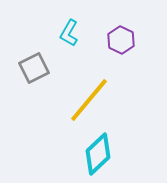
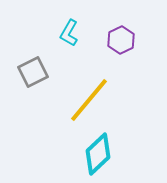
purple hexagon: rotated 8 degrees clockwise
gray square: moved 1 px left, 4 px down
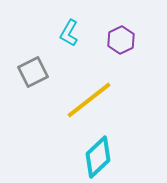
yellow line: rotated 12 degrees clockwise
cyan diamond: moved 3 px down
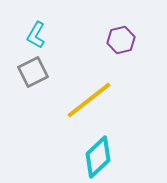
cyan L-shape: moved 33 px left, 2 px down
purple hexagon: rotated 12 degrees clockwise
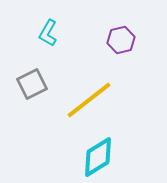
cyan L-shape: moved 12 px right, 2 px up
gray square: moved 1 px left, 12 px down
cyan diamond: rotated 12 degrees clockwise
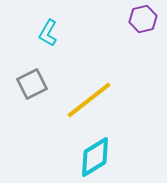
purple hexagon: moved 22 px right, 21 px up
cyan diamond: moved 3 px left
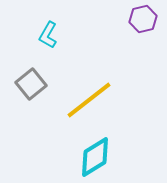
cyan L-shape: moved 2 px down
gray square: moved 1 px left; rotated 12 degrees counterclockwise
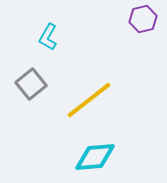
cyan L-shape: moved 2 px down
cyan diamond: rotated 27 degrees clockwise
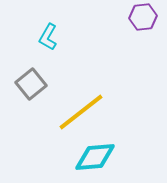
purple hexagon: moved 2 px up; rotated 8 degrees clockwise
yellow line: moved 8 px left, 12 px down
